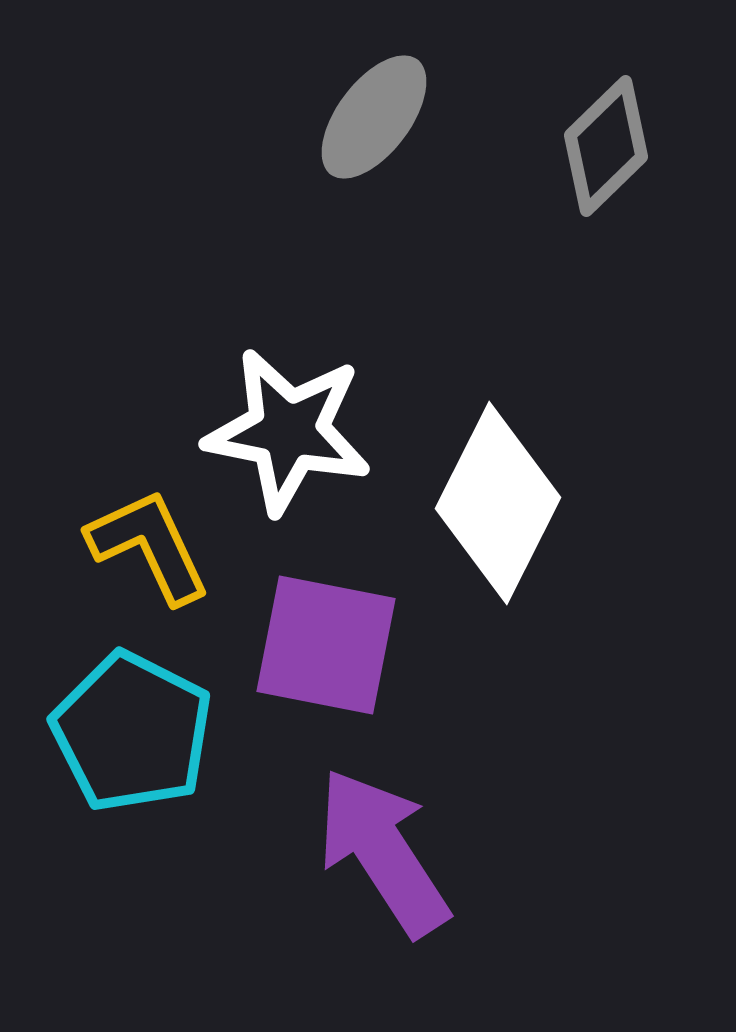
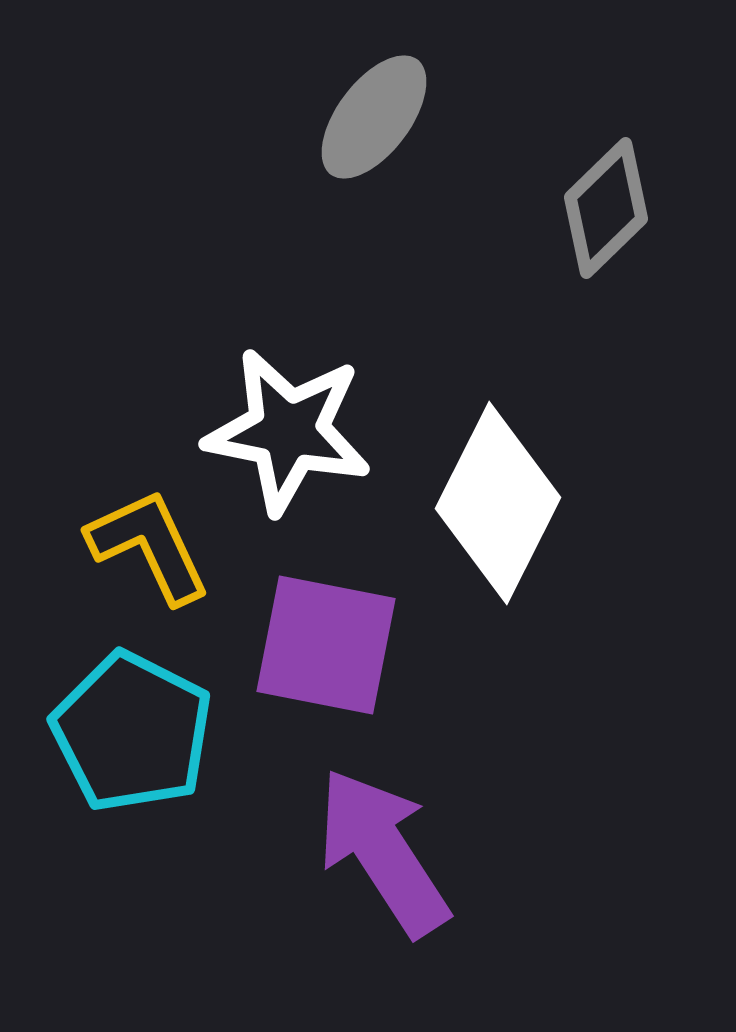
gray diamond: moved 62 px down
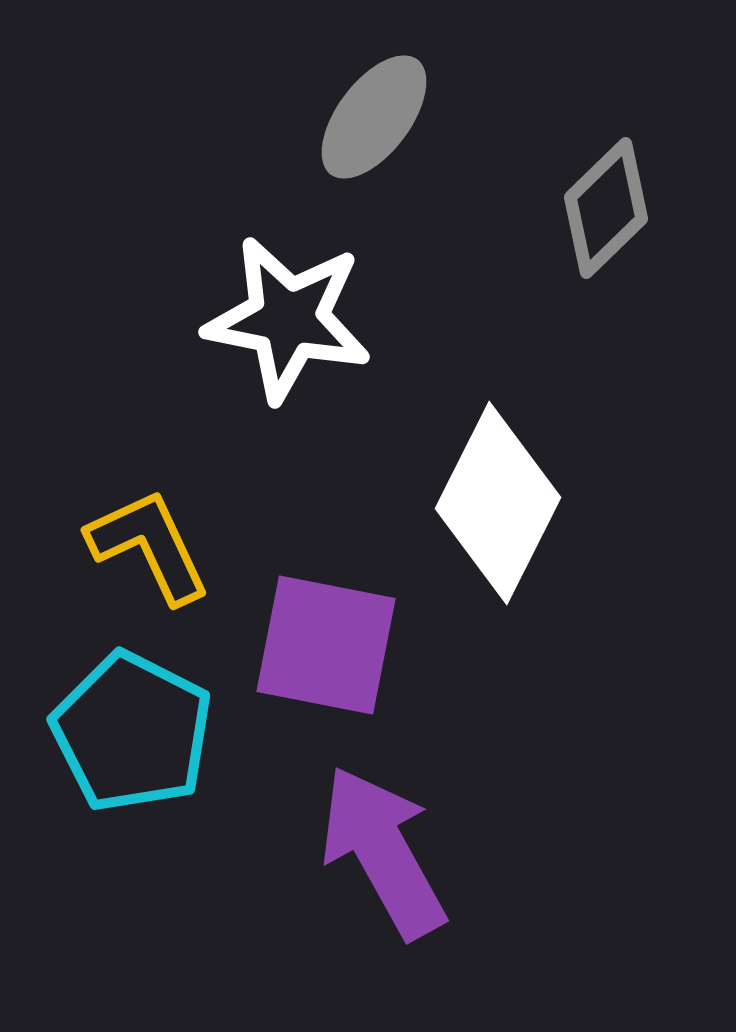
white star: moved 112 px up
purple arrow: rotated 4 degrees clockwise
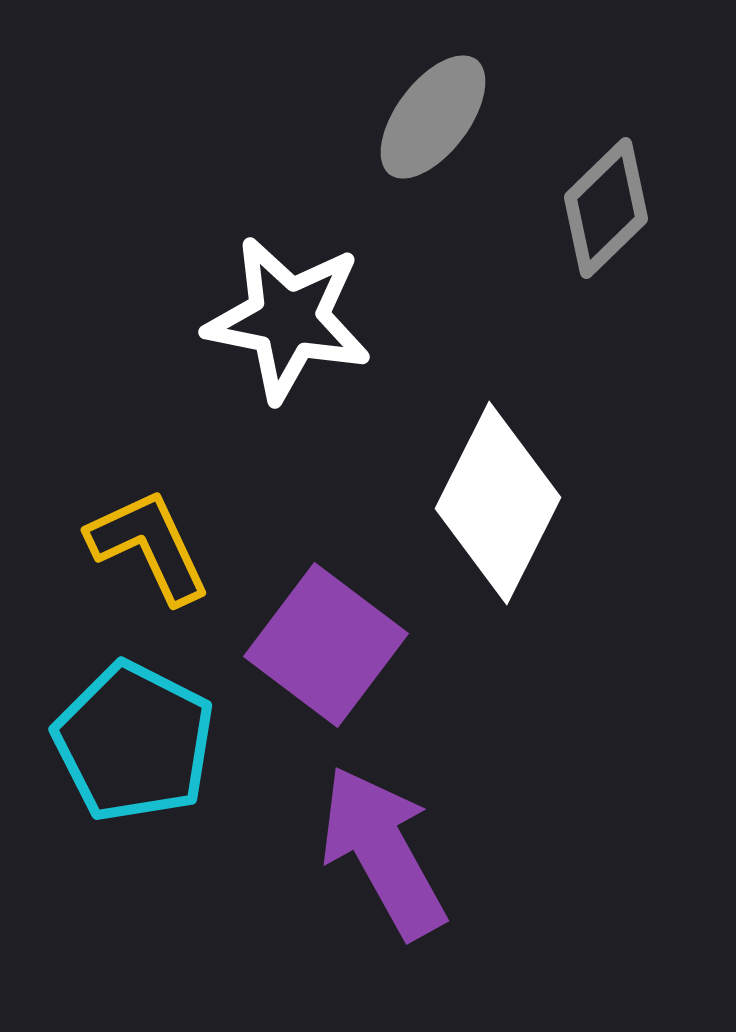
gray ellipse: moved 59 px right
purple square: rotated 26 degrees clockwise
cyan pentagon: moved 2 px right, 10 px down
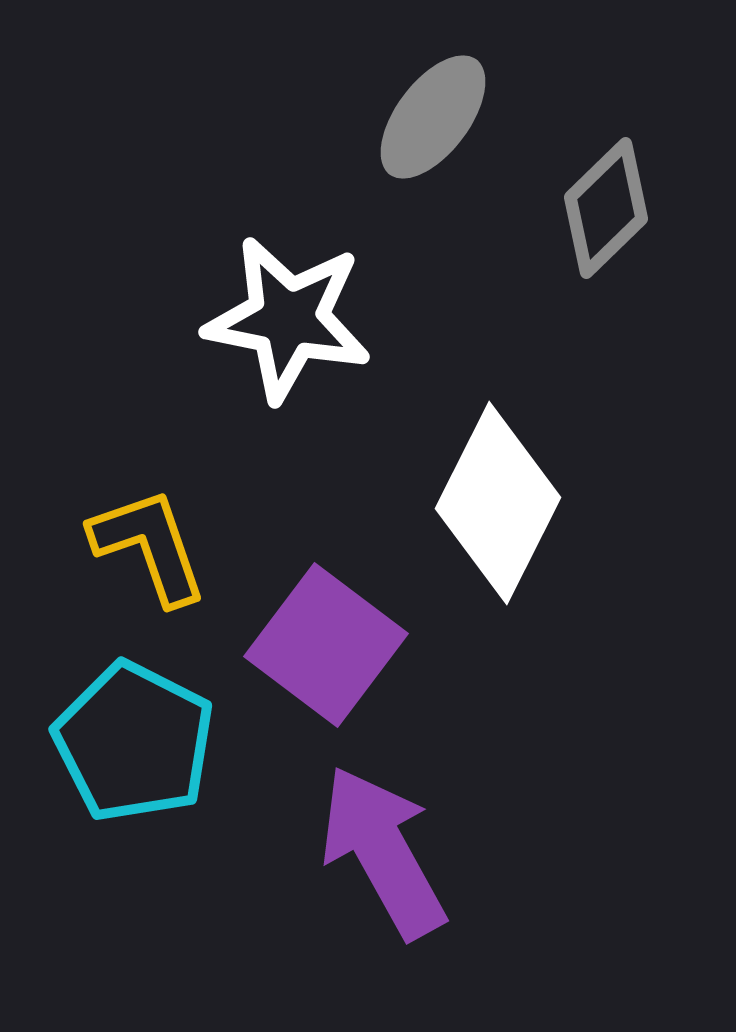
yellow L-shape: rotated 6 degrees clockwise
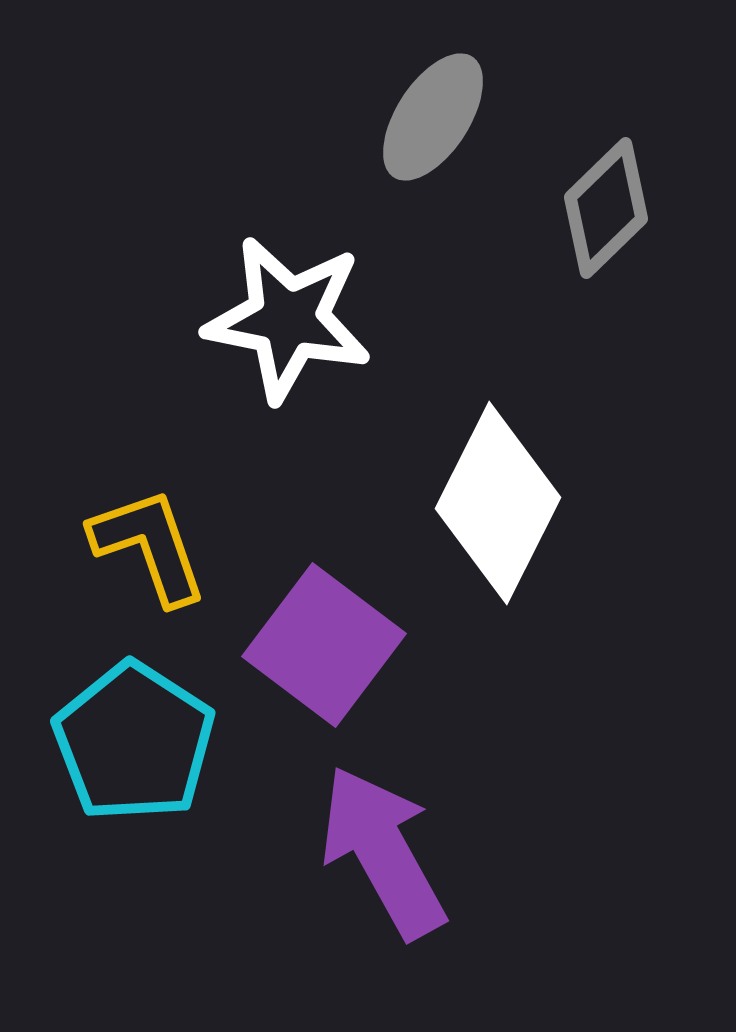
gray ellipse: rotated 4 degrees counterclockwise
purple square: moved 2 px left
cyan pentagon: rotated 6 degrees clockwise
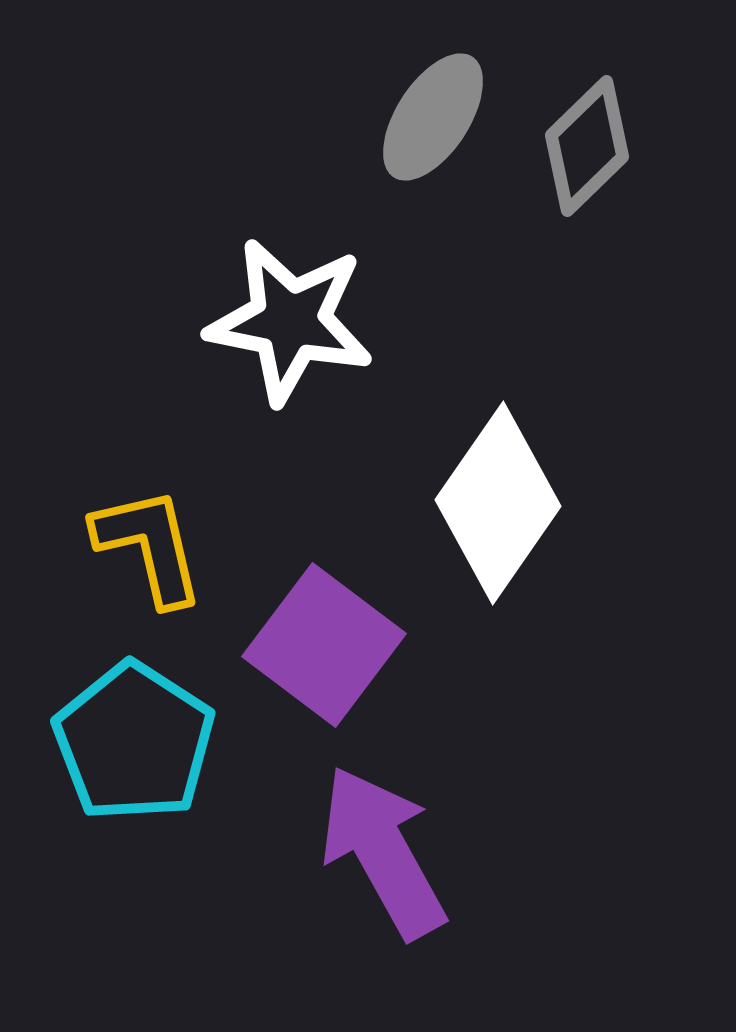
gray diamond: moved 19 px left, 62 px up
white star: moved 2 px right, 2 px down
white diamond: rotated 8 degrees clockwise
yellow L-shape: rotated 6 degrees clockwise
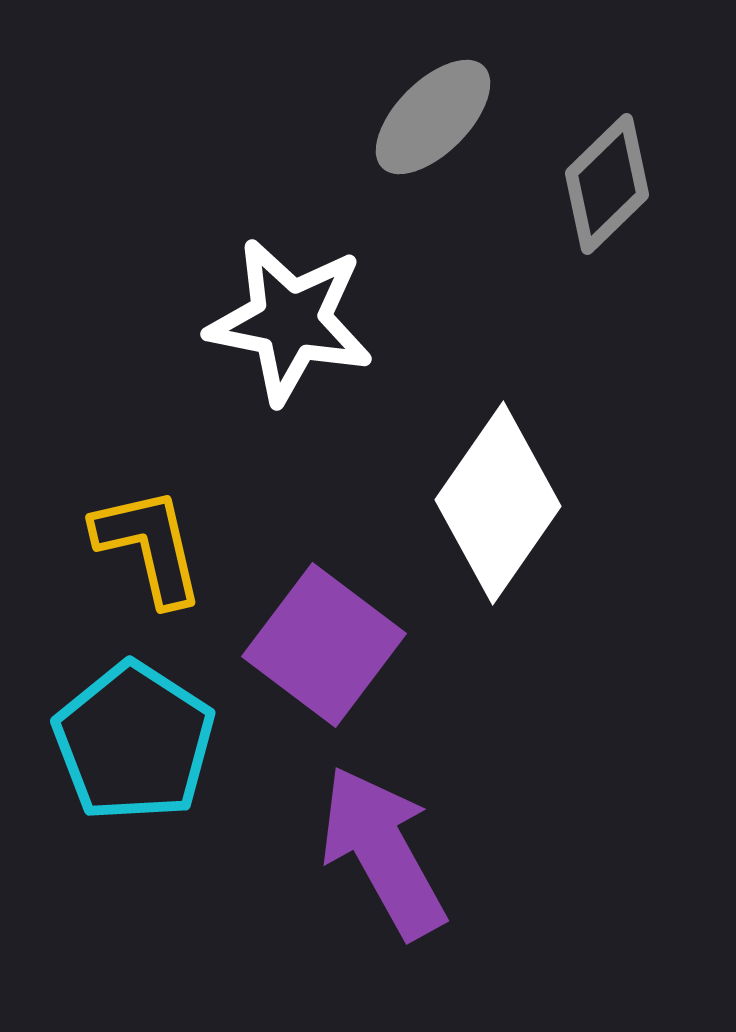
gray ellipse: rotated 12 degrees clockwise
gray diamond: moved 20 px right, 38 px down
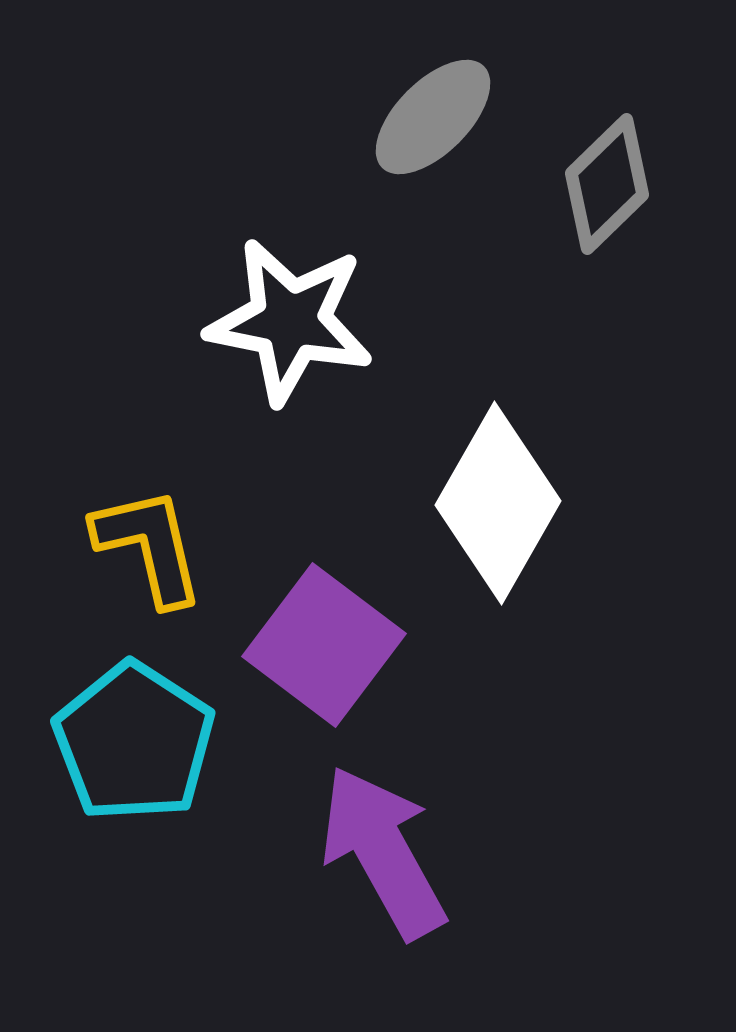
white diamond: rotated 5 degrees counterclockwise
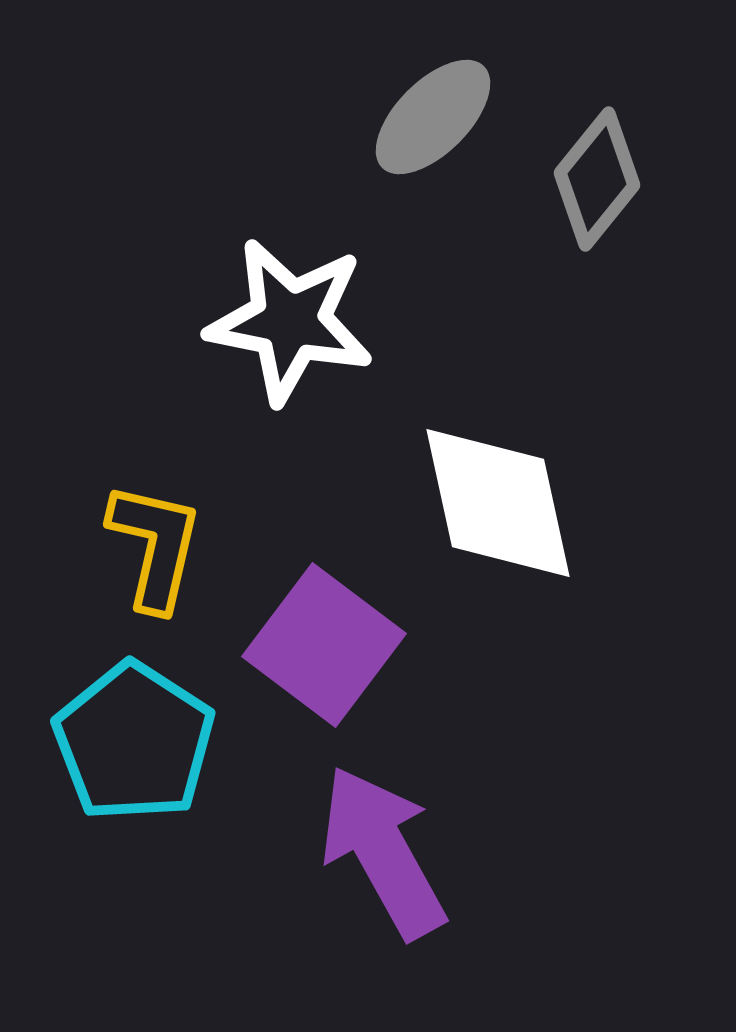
gray diamond: moved 10 px left, 5 px up; rotated 7 degrees counterclockwise
white diamond: rotated 42 degrees counterclockwise
yellow L-shape: moved 6 px right; rotated 26 degrees clockwise
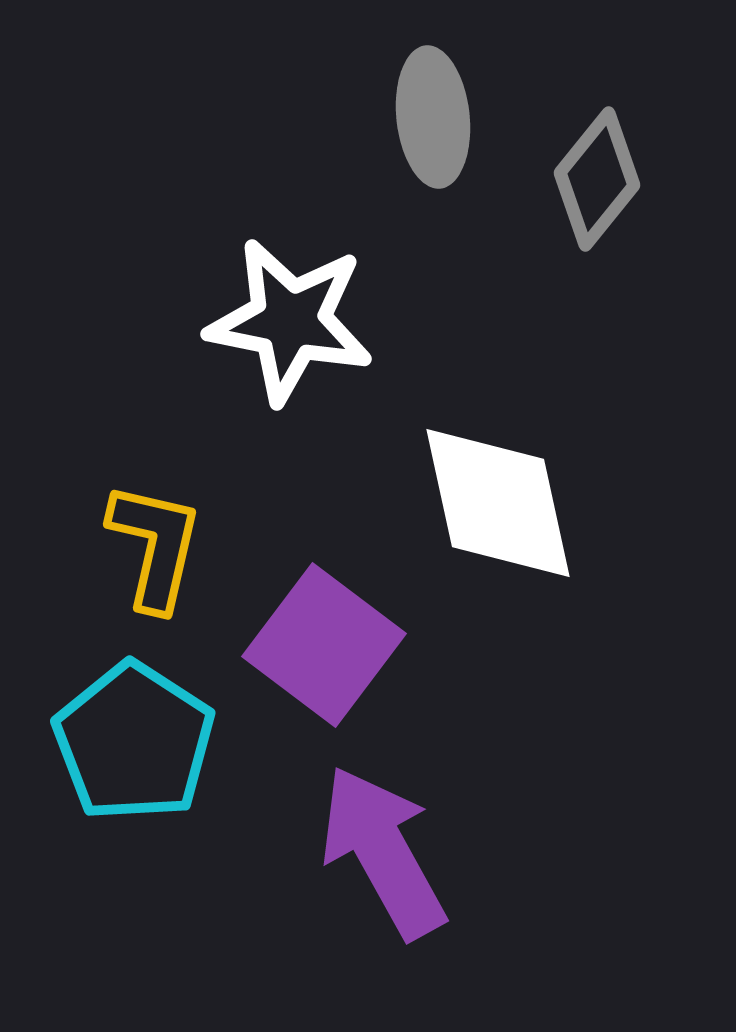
gray ellipse: rotated 51 degrees counterclockwise
